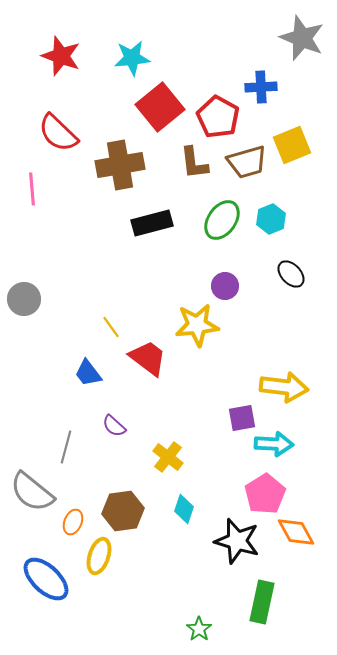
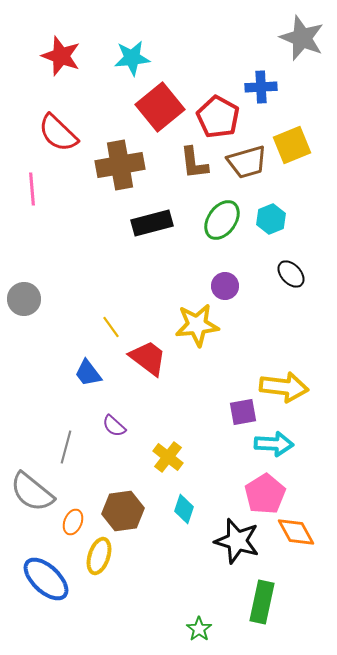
purple square: moved 1 px right, 6 px up
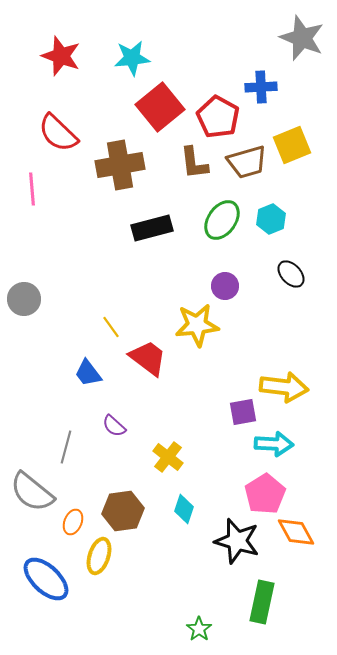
black rectangle: moved 5 px down
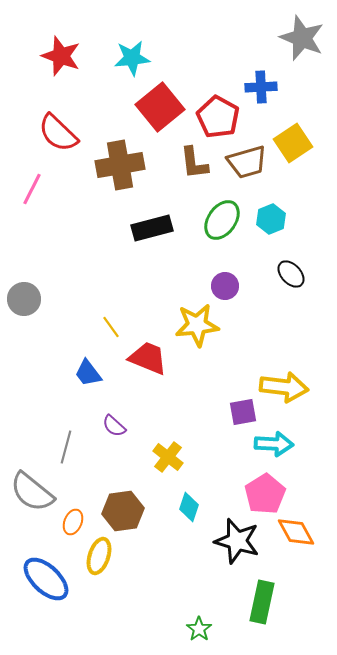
yellow square: moved 1 px right, 2 px up; rotated 12 degrees counterclockwise
pink line: rotated 32 degrees clockwise
red trapezoid: rotated 15 degrees counterclockwise
cyan diamond: moved 5 px right, 2 px up
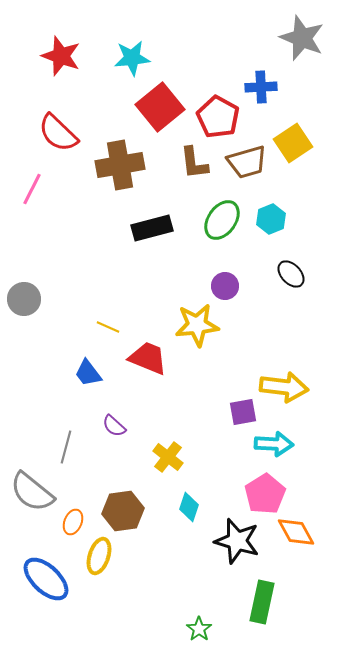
yellow line: moved 3 px left; rotated 30 degrees counterclockwise
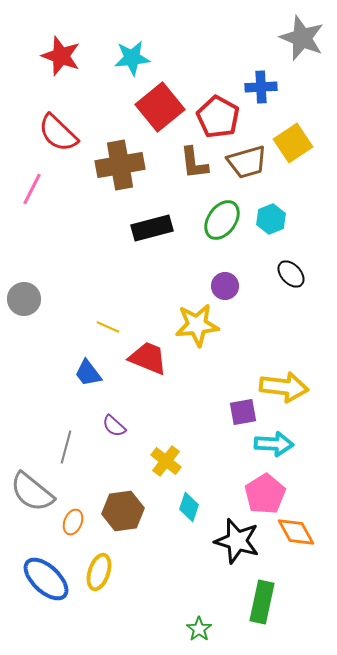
yellow cross: moved 2 px left, 4 px down
yellow ellipse: moved 16 px down
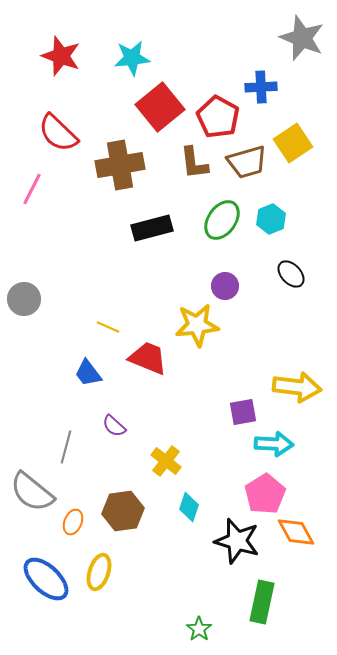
yellow arrow: moved 13 px right
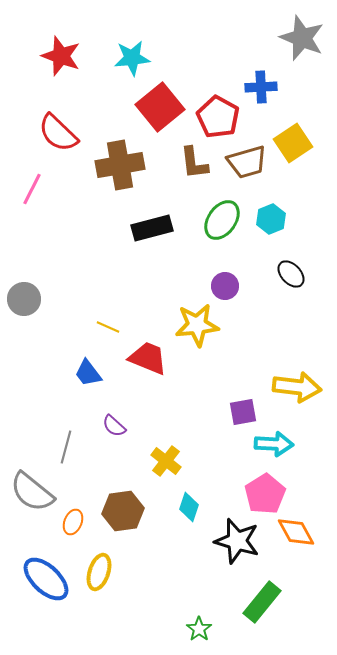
green rectangle: rotated 27 degrees clockwise
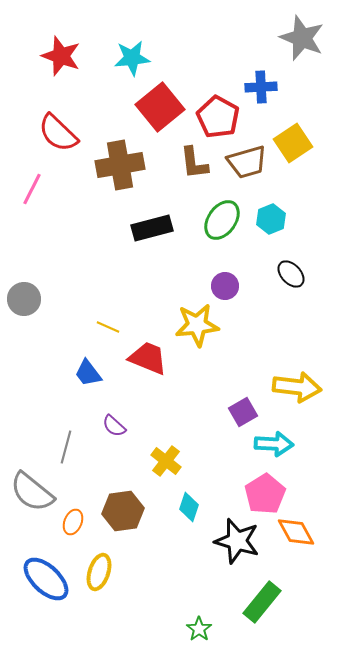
purple square: rotated 20 degrees counterclockwise
